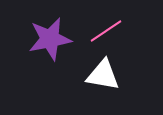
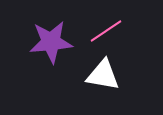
purple star: moved 1 px right, 3 px down; rotated 6 degrees clockwise
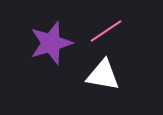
purple star: moved 1 px down; rotated 12 degrees counterclockwise
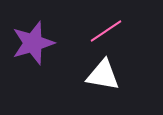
purple star: moved 18 px left
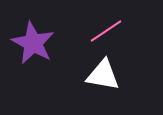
purple star: rotated 27 degrees counterclockwise
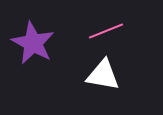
pink line: rotated 12 degrees clockwise
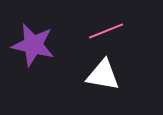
purple star: moved 2 px down; rotated 15 degrees counterclockwise
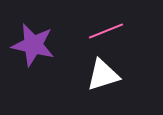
white triangle: rotated 27 degrees counterclockwise
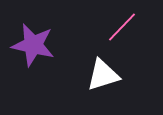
pink line: moved 16 px right, 4 px up; rotated 24 degrees counterclockwise
